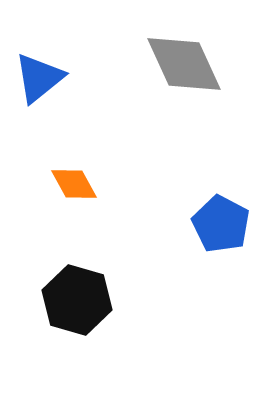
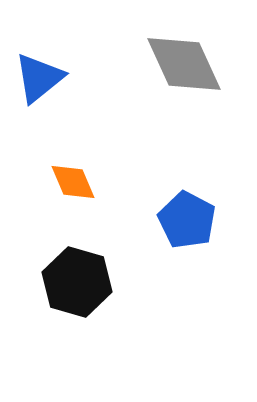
orange diamond: moved 1 px left, 2 px up; rotated 6 degrees clockwise
blue pentagon: moved 34 px left, 4 px up
black hexagon: moved 18 px up
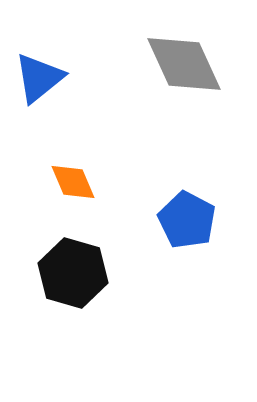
black hexagon: moved 4 px left, 9 px up
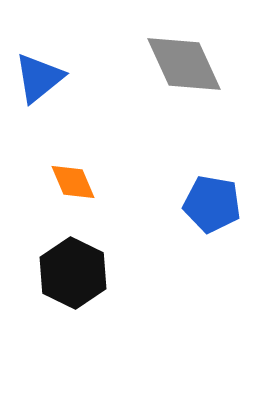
blue pentagon: moved 25 px right, 16 px up; rotated 18 degrees counterclockwise
black hexagon: rotated 10 degrees clockwise
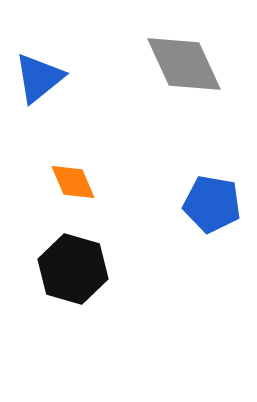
black hexagon: moved 4 px up; rotated 10 degrees counterclockwise
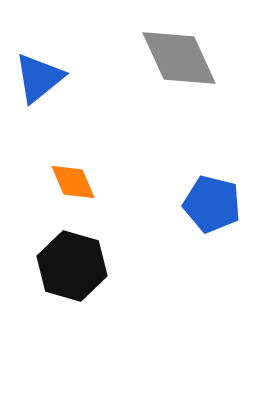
gray diamond: moved 5 px left, 6 px up
blue pentagon: rotated 4 degrees clockwise
black hexagon: moved 1 px left, 3 px up
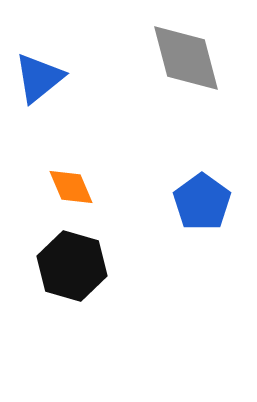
gray diamond: moved 7 px right; rotated 10 degrees clockwise
orange diamond: moved 2 px left, 5 px down
blue pentagon: moved 10 px left, 2 px up; rotated 22 degrees clockwise
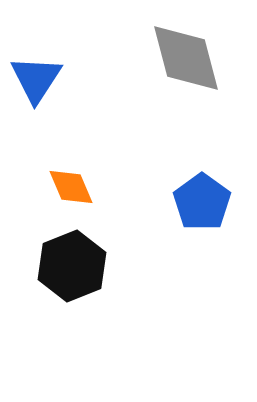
blue triangle: moved 3 px left, 1 px down; rotated 18 degrees counterclockwise
black hexagon: rotated 22 degrees clockwise
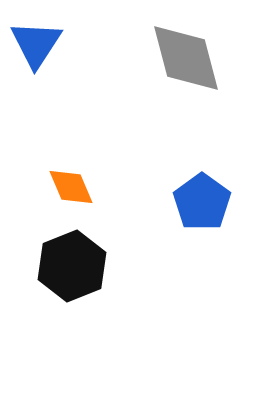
blue triangle: moved 35 px up
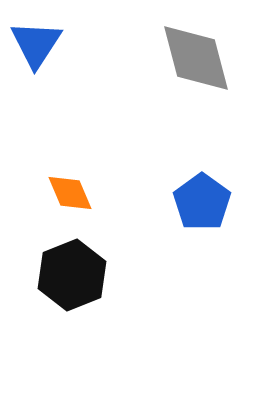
gray diamond: moved 10 px right
orange diamond: moved 1 px left, 6 px down
black hexagon: moved 9 px down
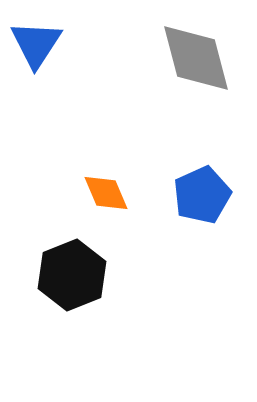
orange diamond: moved 36 px right
blue pentagon: moved 7 px up; rotated 12 degrees clockwise
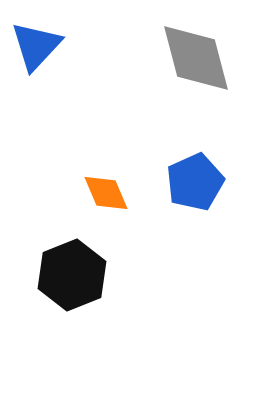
blue triangle: moved 2 px down; rotated 10 degrees clockwise
blue pentagon: moved 7 px left, 13 px up
